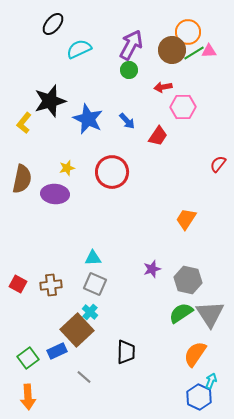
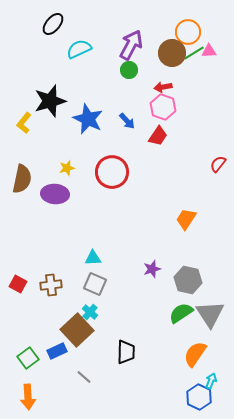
brown circle: moved 3 px down
pink hexagon: moved 20 px left; rotated 20 degrees clockwise
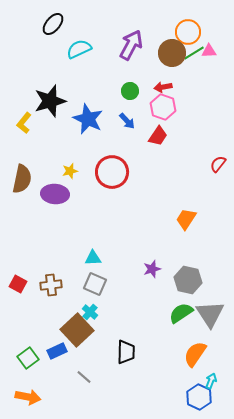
green circle: moved 1 px right, 21 px down
yellow star: moved 3 px right, 3 px down
orange arrow: rotated 75 degrees counterclockwise
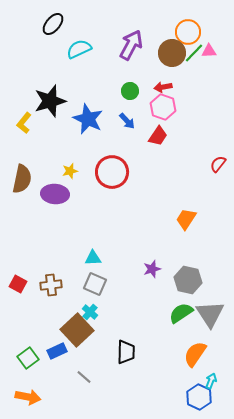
green line: rotated 15 degrees counterclockwise
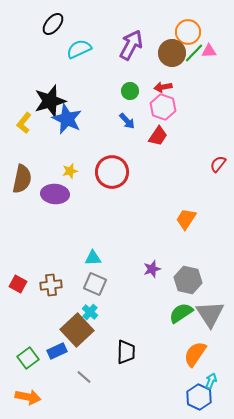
blue star: moved 21 px left
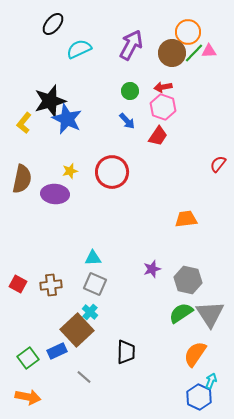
orange trapezoid: rotated 50 degrees clockwise
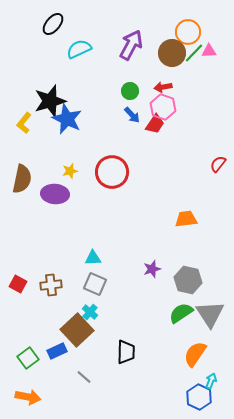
blue arrow: moved 5 px right, 6 px up
red trapezoid: moved 3 px left, 12 px up
